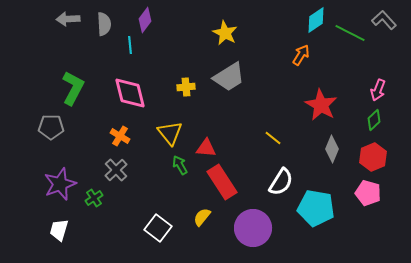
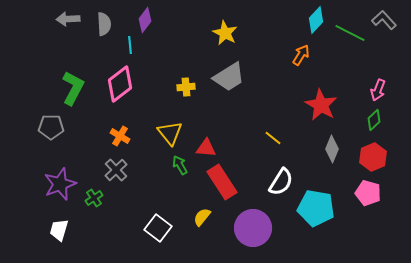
cyan diamond: rotated 12 degrees counterclockwise
pink diamond: moved 10 px left, 9 px up; rotated 66 degrees clockwise
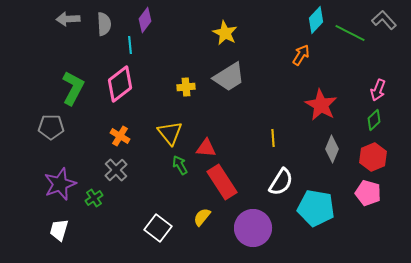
yellow line: rotated 48 degrees clockwise
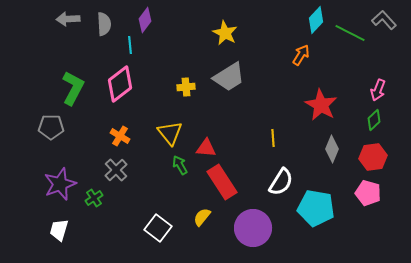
red hexagon: rotated 16 degrees clockwise
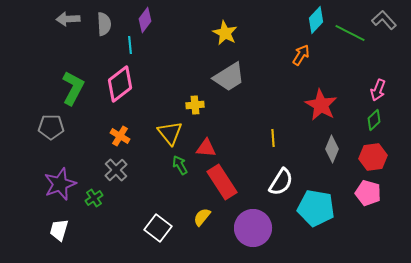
yellow cross: moved 9 px right, 18 px down
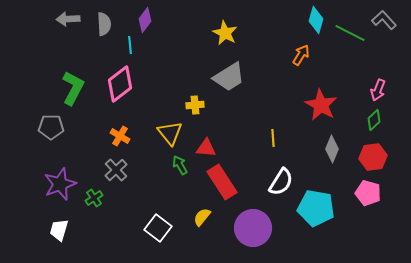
cyan diamond: rotated 28 degrees counterclockwise
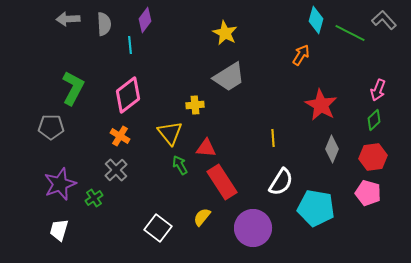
pink diamond: moved 8 px right, 11 px down
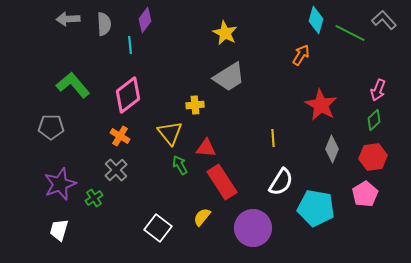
green L-shape: moved 3 px up; rotated 68 degrees counterclockwise
pink pentagon: moved 3 px left, 1 px down; rotated 25 degrees clockwise
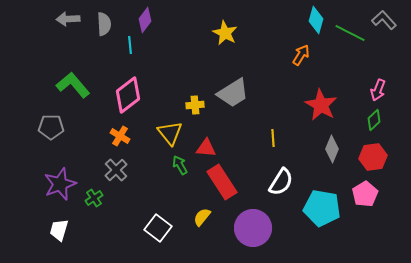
gray trapezoid: moved 4 px right, 16 px down
cyan pentagon: moved 6 px right
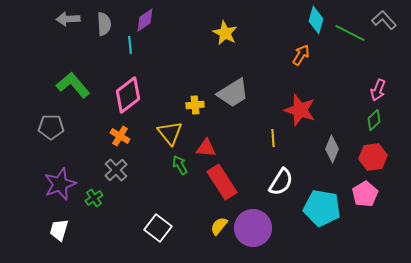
purple diamond: rotated 20 degrees clockwise
red star: moved 21 px left, 5 px down; rotated 12 degrees counterclockwise
yellow semicircle: moved 17 px right, 9 px down
